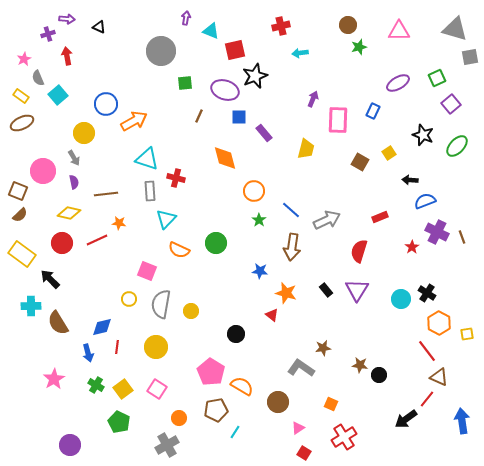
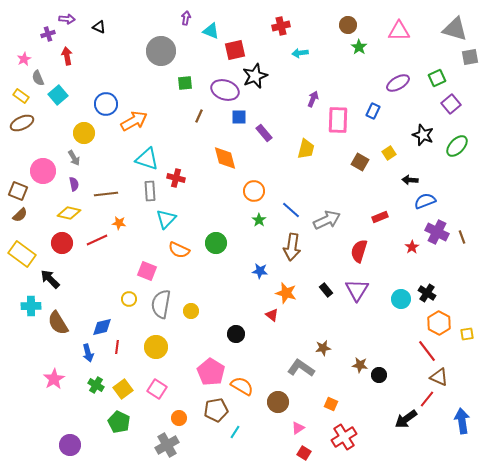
green star at (359, 47): rotated 21 degrees counterclockwise
purple semicircle at (74, 182): moved 2 px down
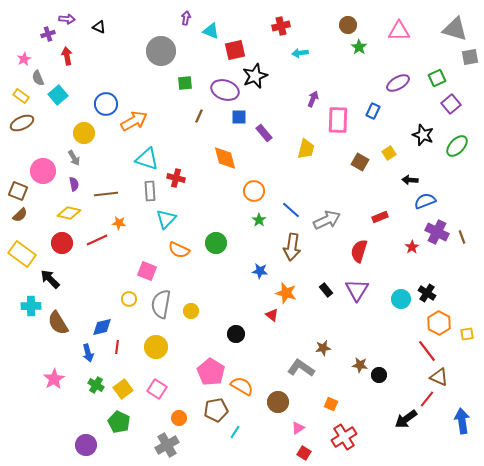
purple circle at (70, 445): moved 16 px right
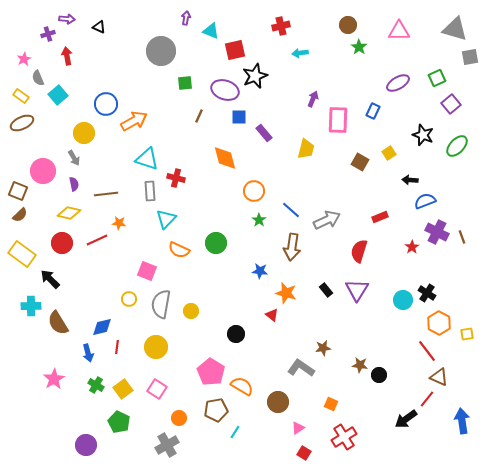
cyan circle at (401, 299): moved 2 px right, 1 px down
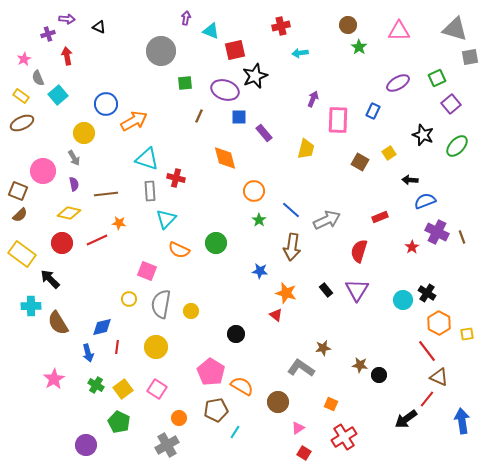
red triangle at (272, 315): moved 4 px right
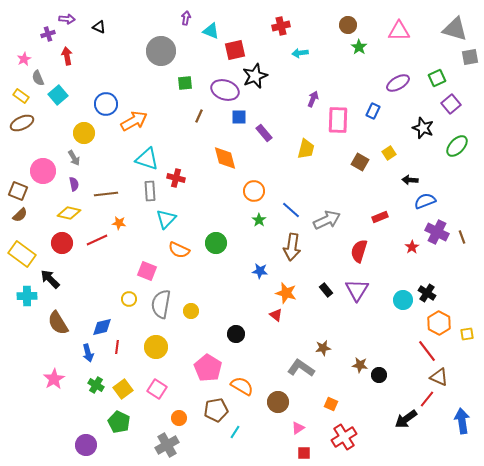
black star at (423, 135): moved 7 px up
cyan cross at (31, 306): moved 4 px left, 10 px up
pink pentagon at (211, 372): moved 3 px left, 4 px up
red square at (304, 453): rotated 32 degrees counterclockwise
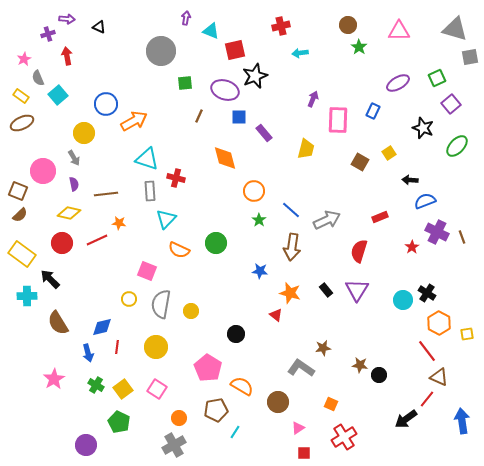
orange star at (286, 293): moved 4 px right
gray cross at (167, 445): moved 7 px right
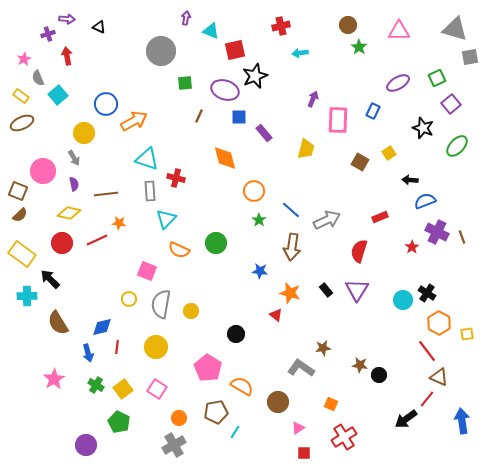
brown pentagon at (216, 410): moved 2 px down
